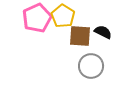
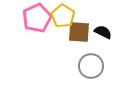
brown square: moved 1 px left, 4 px up
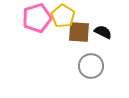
pink pentagon: rotated 8 degrees clockwise
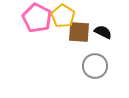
pink pentagon: rotated 28 degrees counterclockwise
gray circle: moved 4 px right
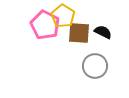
pink pentagon: moved 8 px right, 7 px down
brown square: moved 1 px down
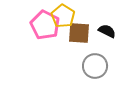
black semicircle: moved 4 px right, 1 px up
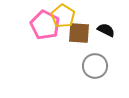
black semicircle: moved 1 px left, 1 px up
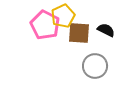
yellow pentagon: rotated 15 degrees clockwise
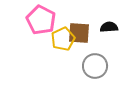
yellow pentagon: moved 23 px down
pink pentagon: moved 4 px left, 5 px up
black semicircle: moved 3 px right, 3 px up; rotated 30 degrees counterclockwise
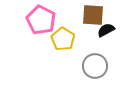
black semicircle: moved 3 px left, 3 px down; rotated 24 degrees counterclockwise
brown square: moved 14 px right, 18 px up
yellow pentagon: rotated 15 degrees counterclockwise
